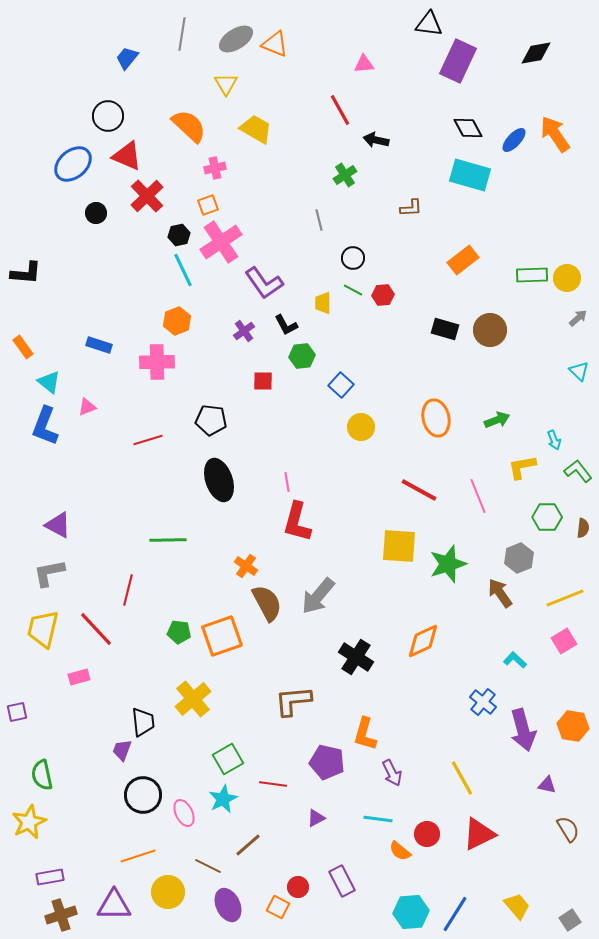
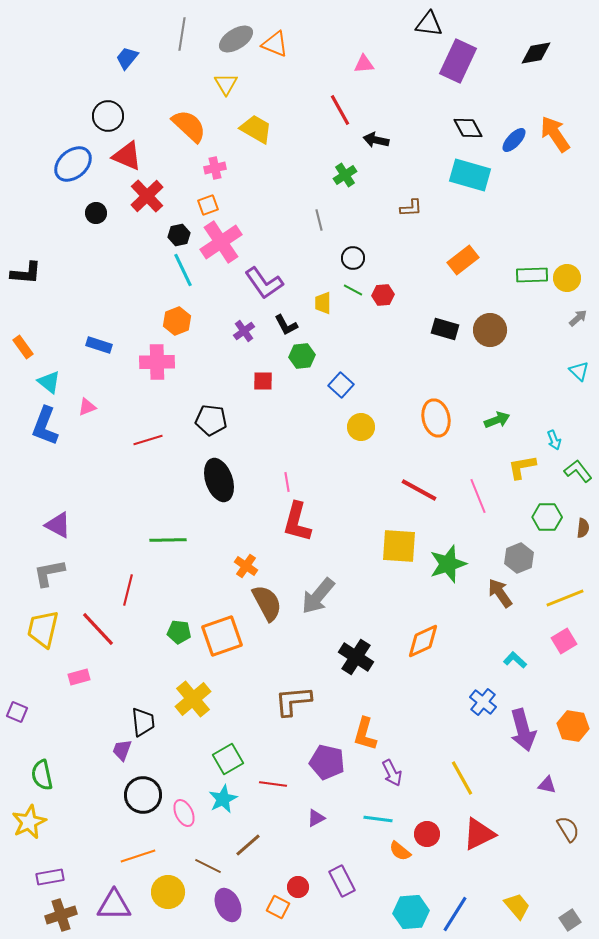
red line at (96, 629): moved 2 px right
purple square at (17, 712): rotated 35 degrees clockwise
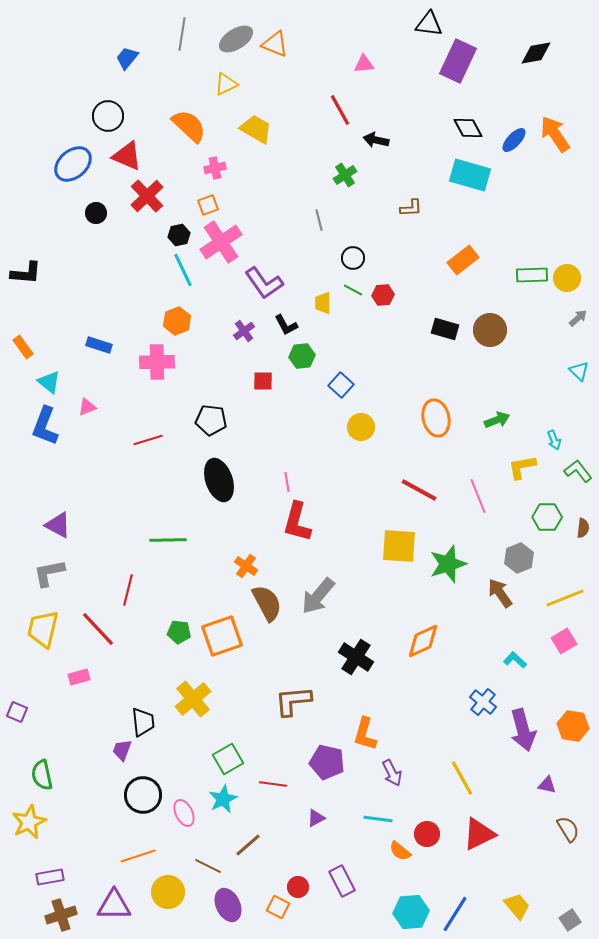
yellow triangle at (226, 84): rotated 35 degrees clockwise
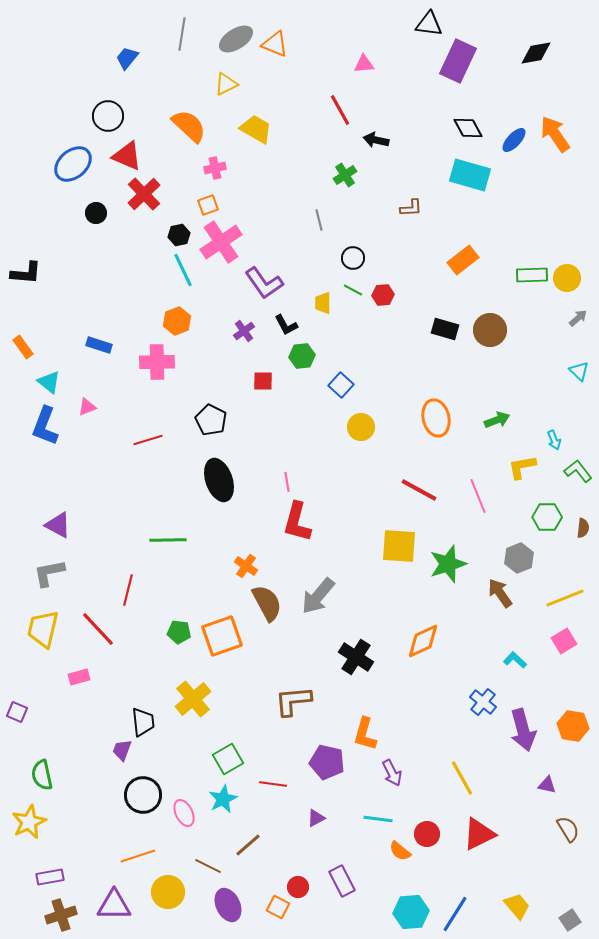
red cross at (147, 196): moved 3 px left, 2 px up
black pentagon at (211, 420): rotated 20 degrees clockwise
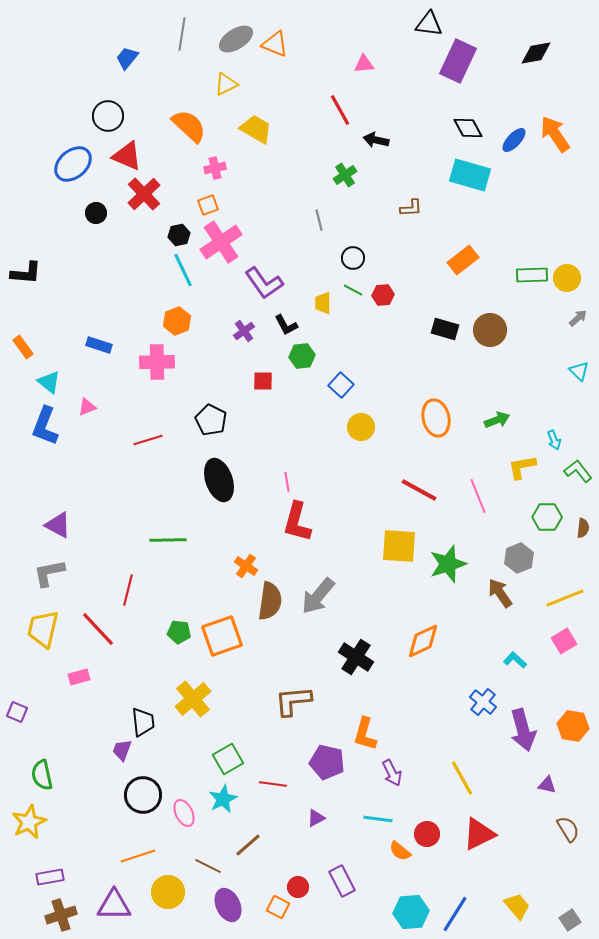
brown semicircle at (267, 603): moved 3 px right, 2 px up; rotated 36 degrees clockwise
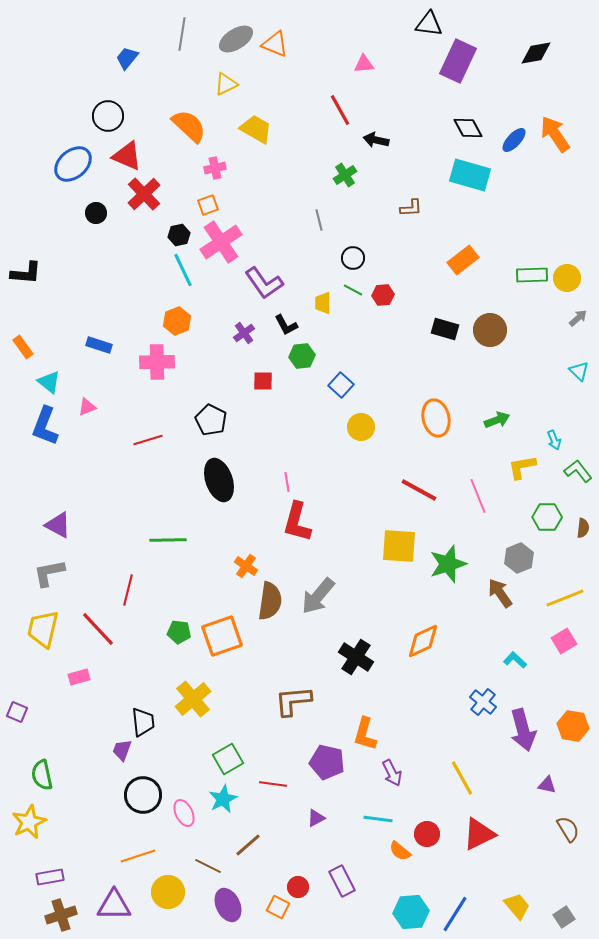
purple cross at (244, 331): moved 2 px down
gray square at (570, 920): moved 6 px left, 3 px up
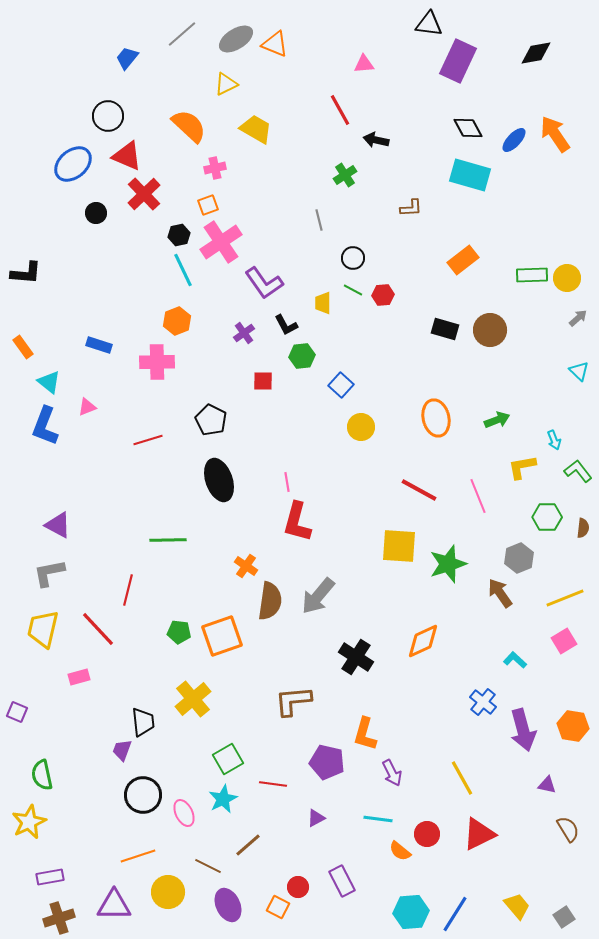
gray line at (182, 34): rotated 40 degrees clockwise
brown cross at (61, 915): moved 2 px left, 3 px down
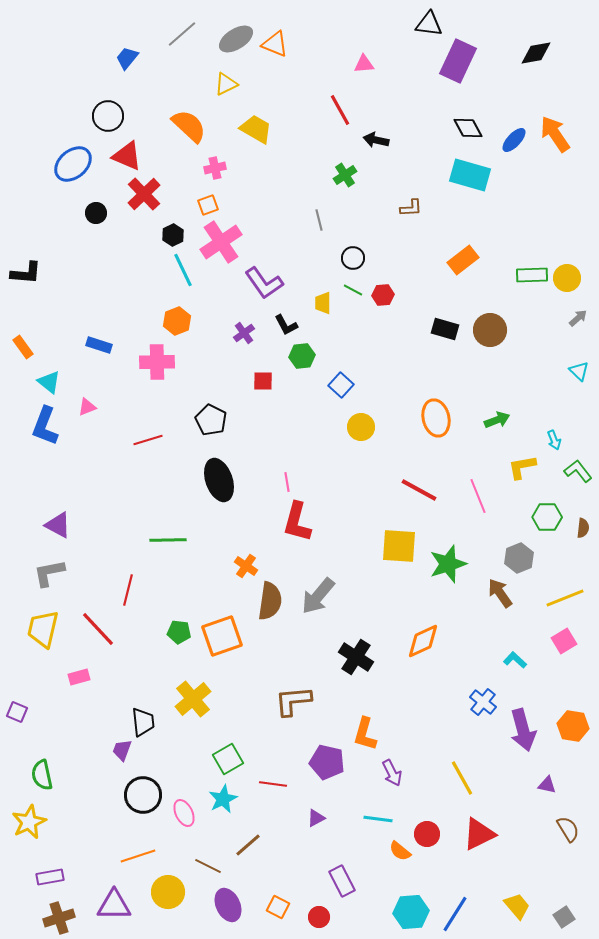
black hexagon at (179, 235): moved 6 px left; rotated 15 degrees counterclockwise
red circle at (298, 887): moved 21 px right, 30 px down
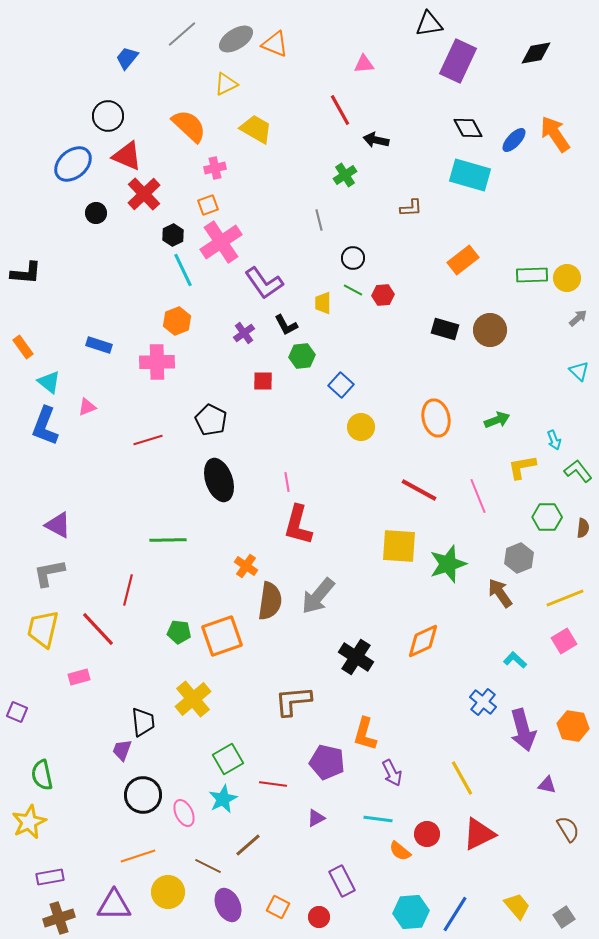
black triangle at (429, 24): rotated 16 degrees counterclockwise
red L-shape at (297, 522): moved 1 px right, 3 px down
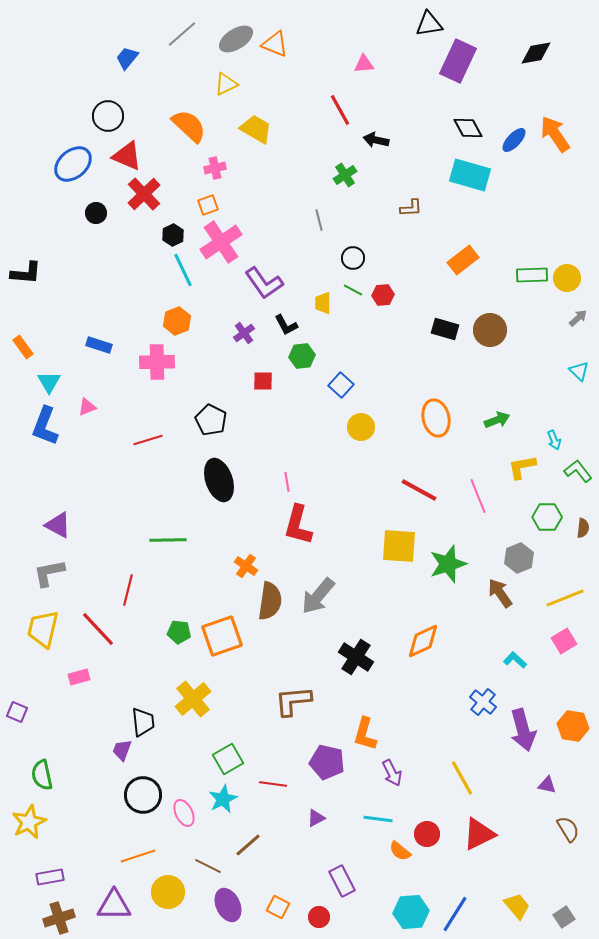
cyan triangle at (49, 382): rotated 20 degrees clockwise
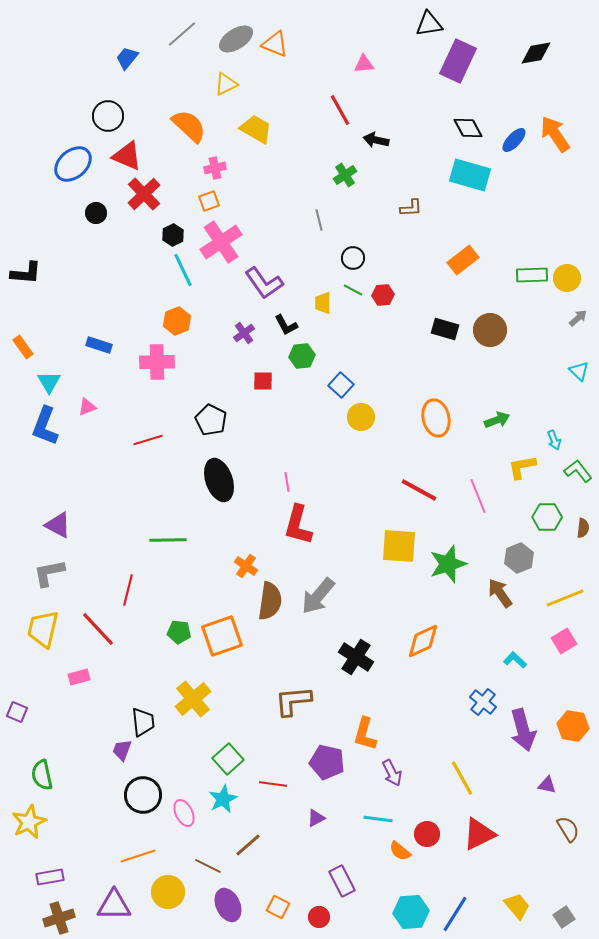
orange square at (208, 205): moved 1 px right, 4 px up
yellow circle at (361, 427): moved 10 px up
green square at (228, 759): rotated 12 degrees counterclockwise
